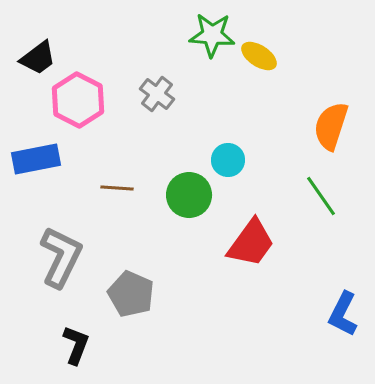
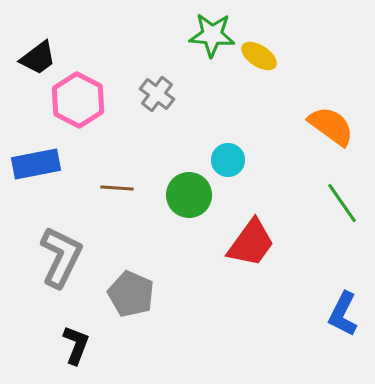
orange semicircle: rotated 108 degrees clockwise
blue rectangle: moved 5 px down
green line: moved 21 px right, 7 px down
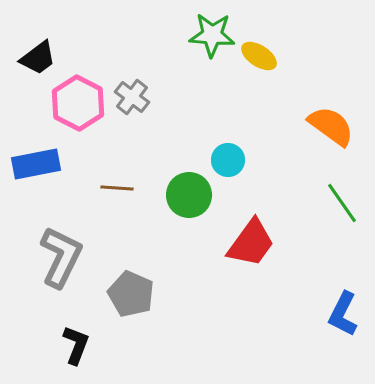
gray cross: moved 25 px left, 3 px down
pink hexagon: moved 3 px down
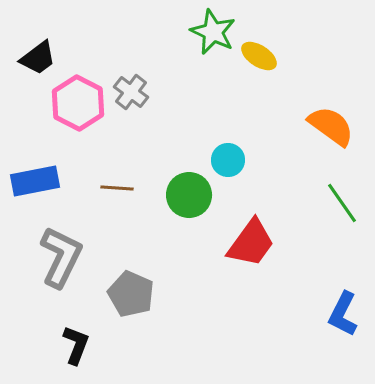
green star: moved 1 px right, 3 px up; rotated 21 degrees clockwise
gray cross: moved 1 px left, 5 px up
blue rectangle: moved 1 px left, 17 px down
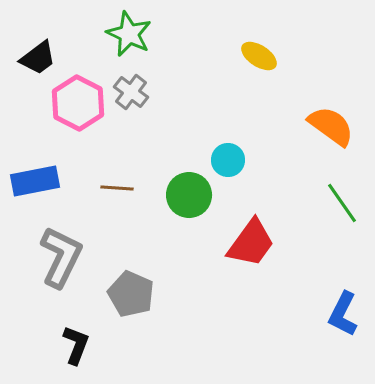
green star: moved 84 px left, 2 px down
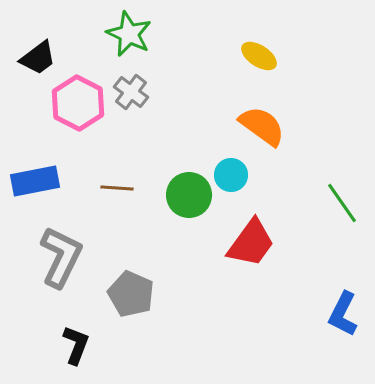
orange semicircle: moved 69 px left
cyan circle: moved 3 px right, 15 px down
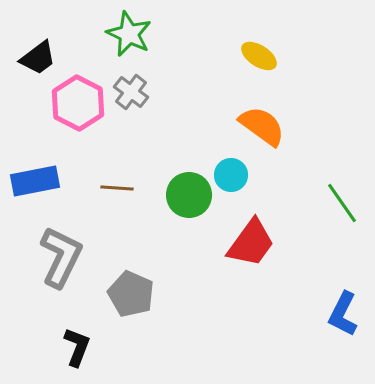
black L-shape: moved 1 px right, 2 px down
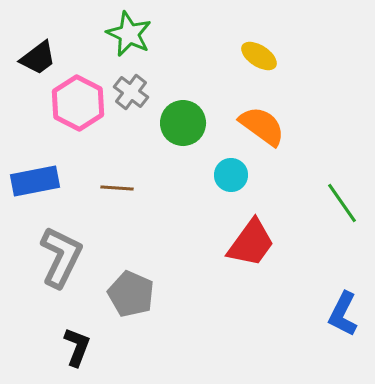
green circle: moved 6 px left, 72 px up
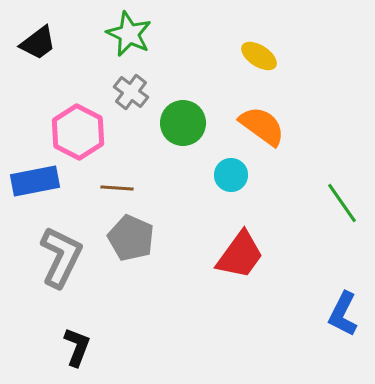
black trapezoid: moved 15 px up
pink hexagon: moved 29 px down
red trapezoid: moved 11 px left, 12 px down
gray pentagon: moved 56 px up
